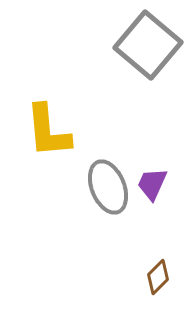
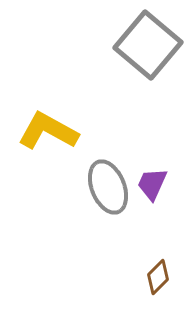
yellow L-shape: rotated 124 degrees clockwise
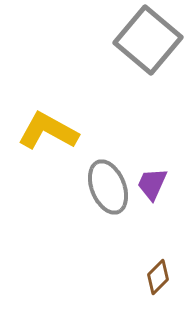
gray square: moved 5 px up
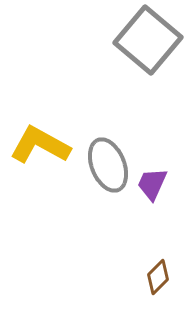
yellow L-shape: moved 8 px left, 14 px down
gray ellipse: moved 22 px up
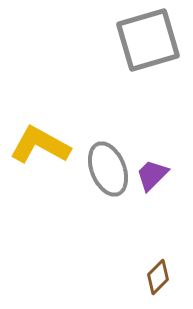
gray square: rotated 34 degrees clockwise
gray ellipse: moved 4 px down
purple trapezoid: moved 9 px up; rotated 21 degrees clockwise
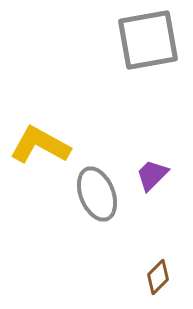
gray square: rotated 6 degrees clockwise
gray ellipse: moved 11 px left, 25 px down
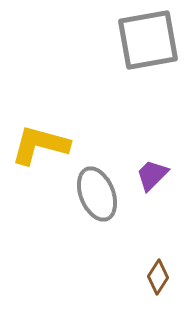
yellow L-shape: rotated 14 degrees counterclockwise
brown diamond: rotated 12 degrees counterclockwise
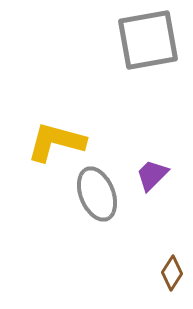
yellow L-shape: moved 16 px right, 3 px up
brown diamond: moved 14 px right, 4 px up
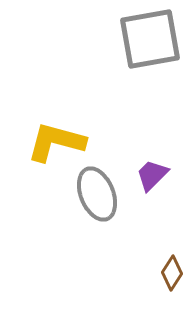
gray square: moved 2 px right, 1 px up
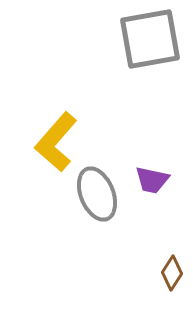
yellow L-shape: rotated 64 degrees counterclockwise
purple trapezoid: moved 5 px down; rotated 123 degrees counterclockwise
